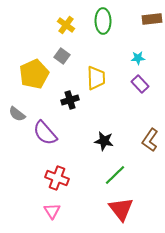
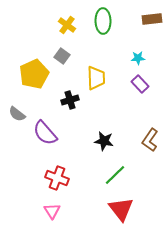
yellow cross: moved 1 px right
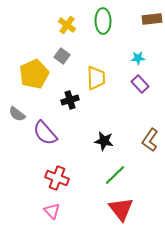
pink triangle: rotated 12 degrees counterclockwise
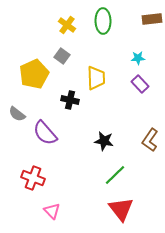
black cross: rotated 30 degrees clockwise
red cross: moved 24 px left
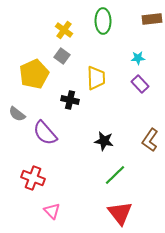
yellow cross: moved 3 px left, 5 px down
red triangle: moved 1 px left, 4 px down
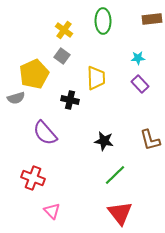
gray semicircle: moved 1 px left, 16 px up; rotated 54 degrees counterclockwise
brown L-shape: rotated 50 degrees counterclockwise
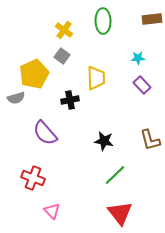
purple rectangle: moved 2 px right, 1 px down
black cross: rotated 24 degrees counterclockwise
